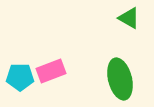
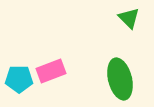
green triangle: rotated 15 degrees clockwise
cyan pentagon: moved 1 px left, 2 px down
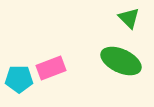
pink rectangle: moved 3 px up
green ellipse: moved 1 px right, 18 px up; rotated 51 degrees counterclockwise
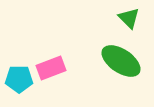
green ellipse: rotated 9 degrees clockwise
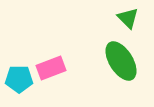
green triangle: moved 1 px left
green ellipse: rotated 24 degrees clockwise
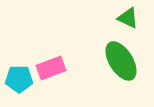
green triangle: rotated 20 degrees counterclockwise
